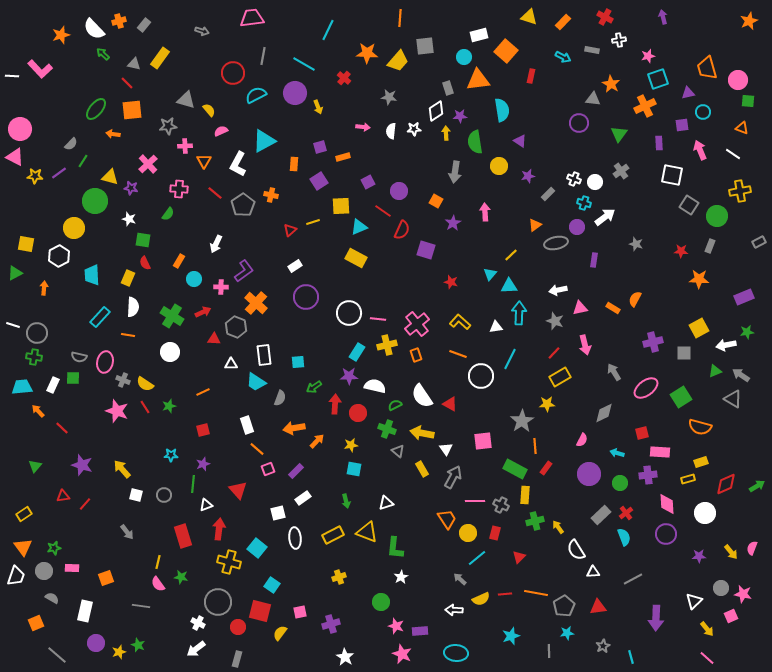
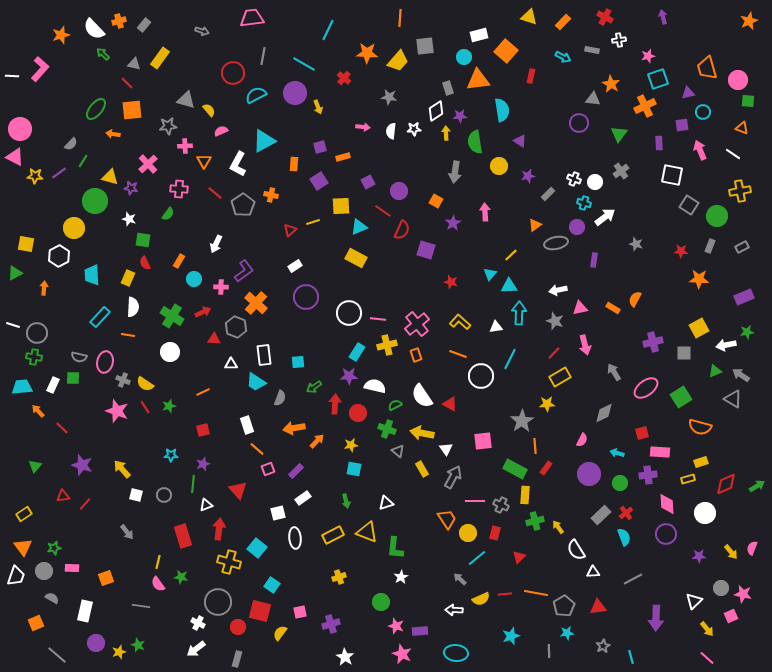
pink L-shape at (40, 69): rotated 95 degrees counterclockwise
gray rectangle at (759, 242): moved 17 px left, 5 px down
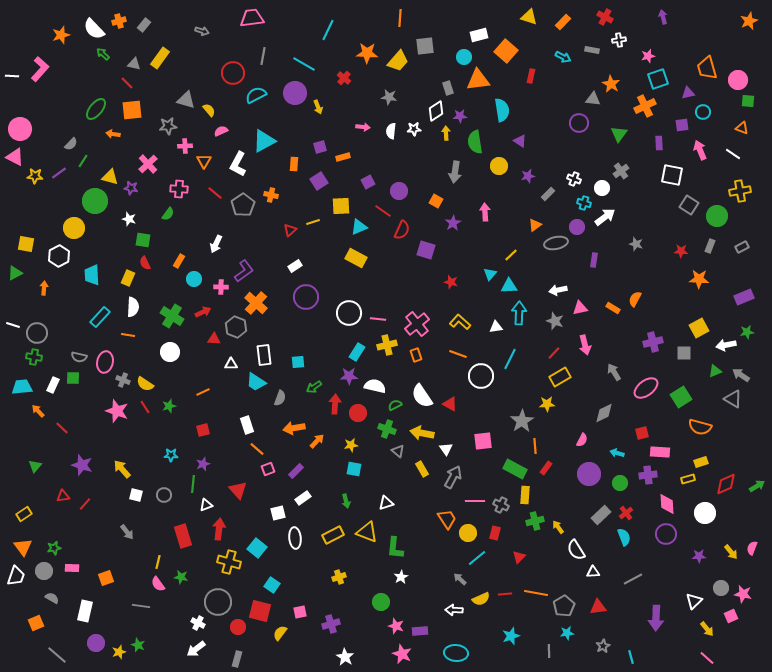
white circle at (595, 182): moved 7 px right, 6 px down
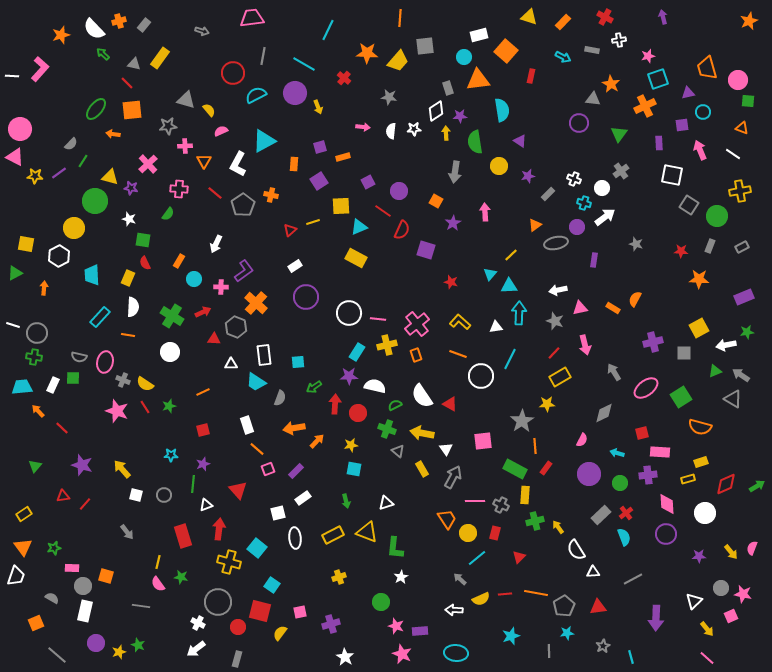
gray circle at (44, 571): moved 39 px right, 15 px down
orange square at (106, 578): moved 2 px up; rotated 35 degrees clockwise
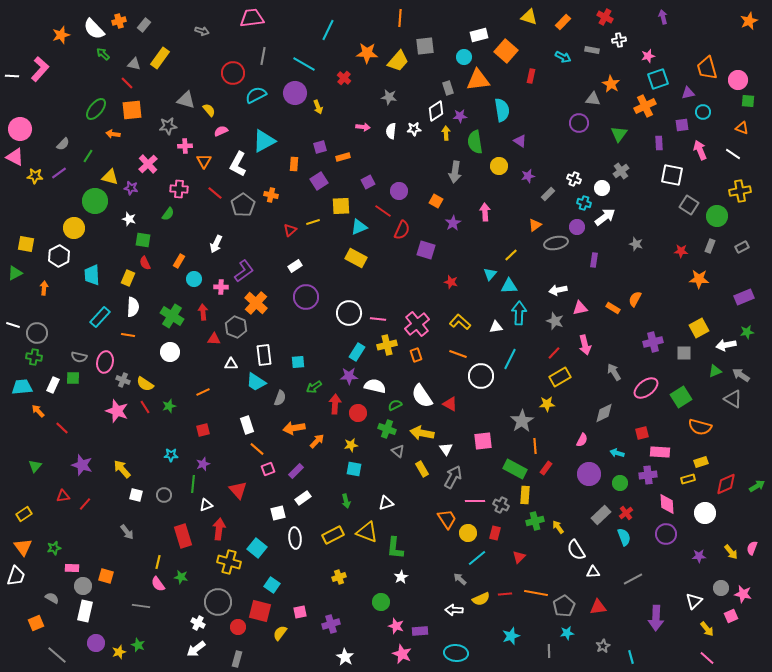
gray semicircle at (71, 144): moved 8 px left
green line at (83, 161): moved 5 px right, 5 px up
red arrow at (203, 312): rotated 70 degrees counterclockwise
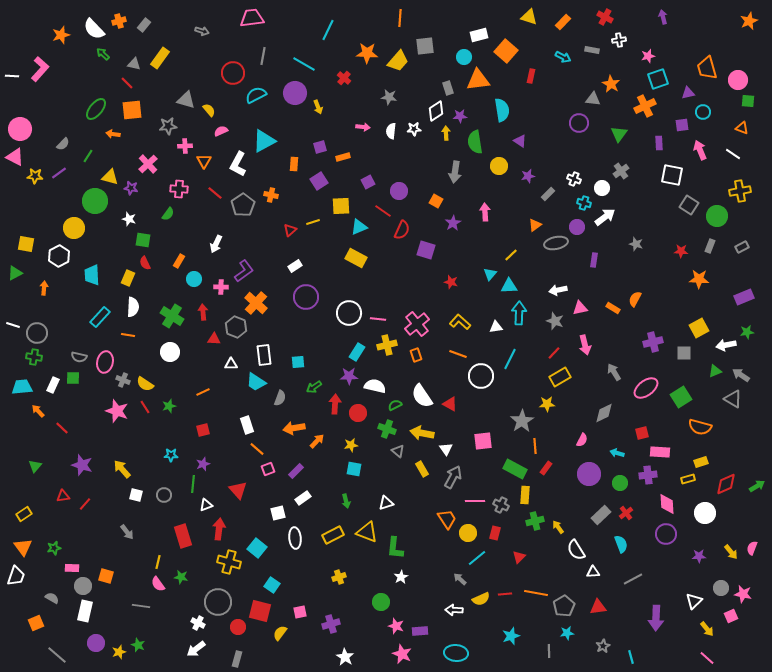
cyan semicircle at (624, 537): moved 3 px left, 7 px down
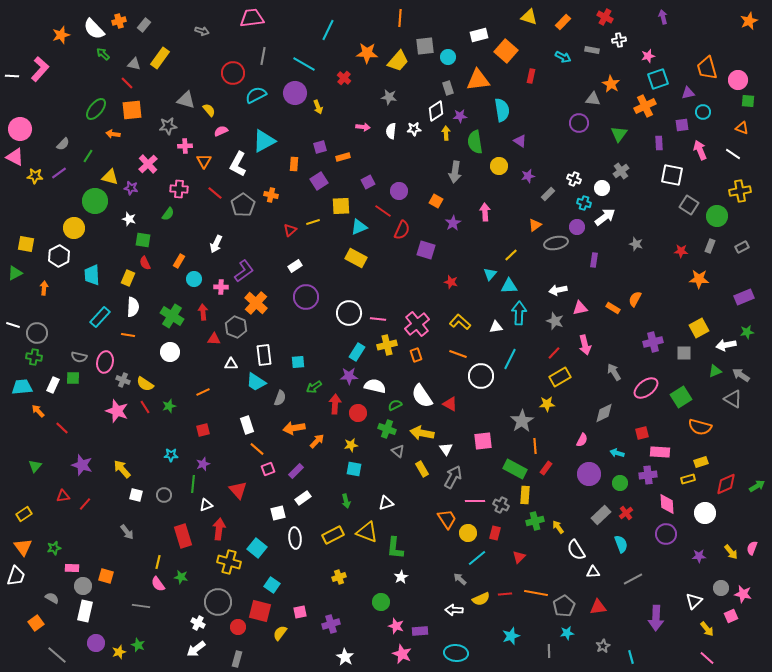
cyan circle at (464, 57): moved 16 px left
orange square at (36, 623): rotated 14 degrees counterclockwise
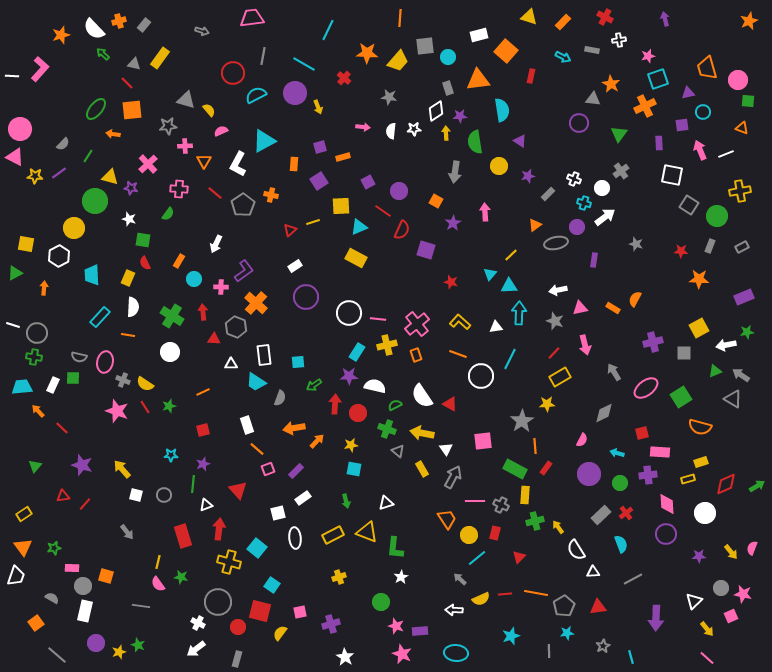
purple arrow at (663, 17): moved 2 px right, 2 px down
white line at (733, 154): moved 7 px left; rotated 56 degrees counterclockwise
green arrow at (314, 387): moved 2 px up
yellow circle at (468, 533): moved 1 px right, 2 px down
